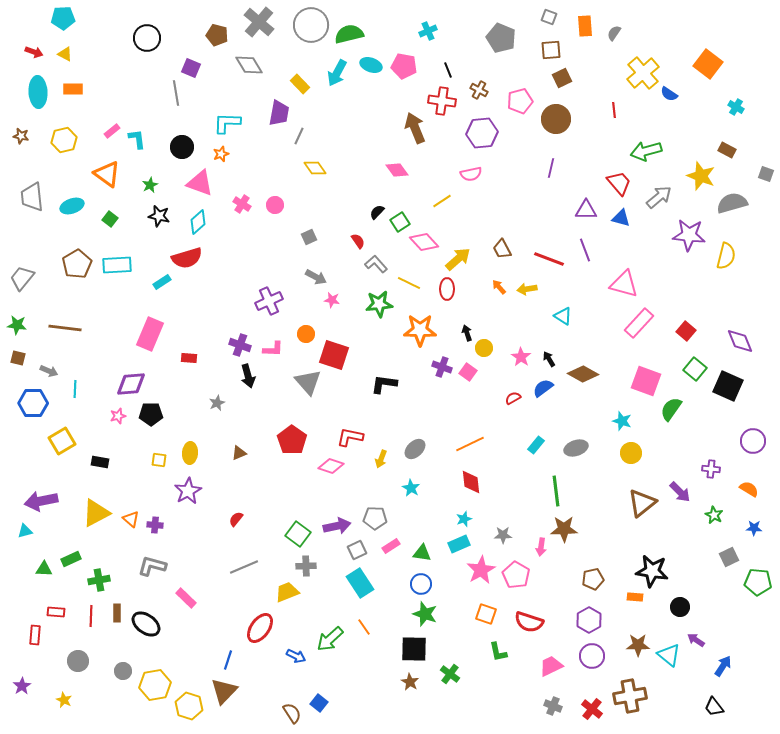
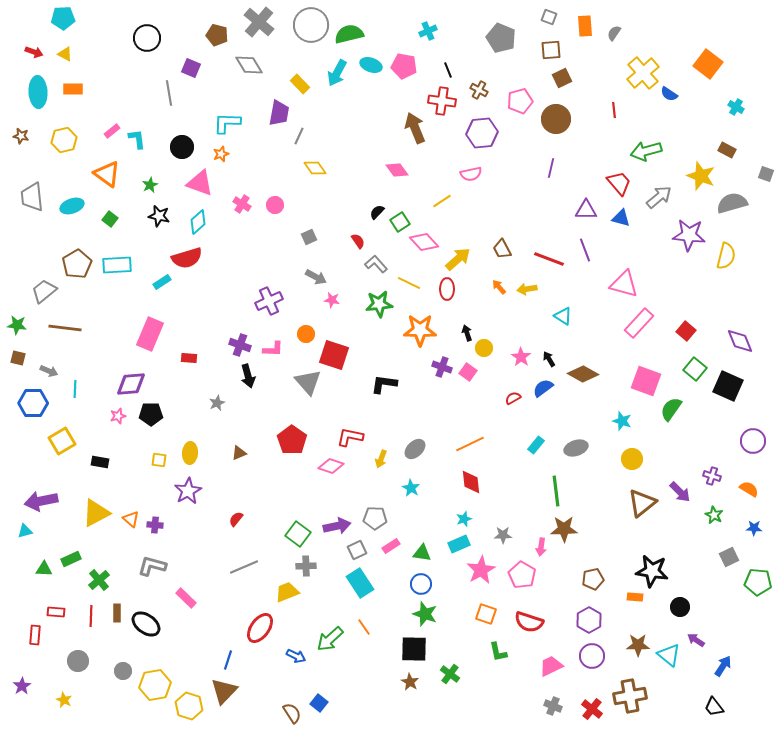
gray line at (176, 93): moved 7 px left
gray trapezoid at (22, 278): moved 22 px right, 13 px down; rotated 12 degrees clockwise
yellow circle at (631, 453): moved 1 px right, 6 px down
purple cross at (711, 469): moved 1 px right, 7 px down; rotated 12 degrees clockwise
pink pentagon at (516, 575): moved 6 px right
green cross at (99, 580): rotated 30 degrees counterclockwise
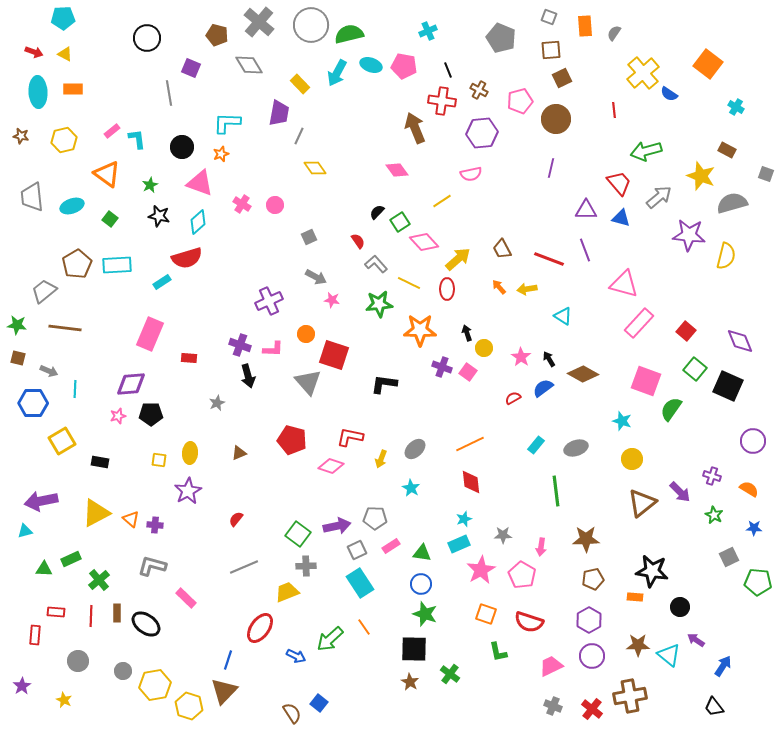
red pentagon at (292, 440): rotated 20 degrees counterclockwise
brown star at (564, 529): moved 22 px right, 10 px down
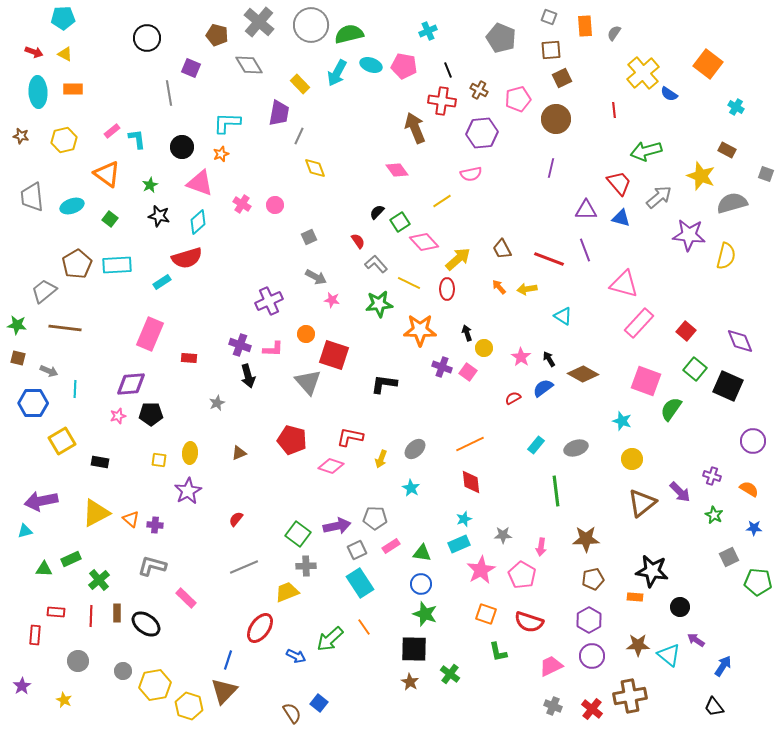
pink pentagon at (520, 101): moved 2 px left, 2 px up
yellow diamond at (315, 168): rotated 15 degrees clockwise
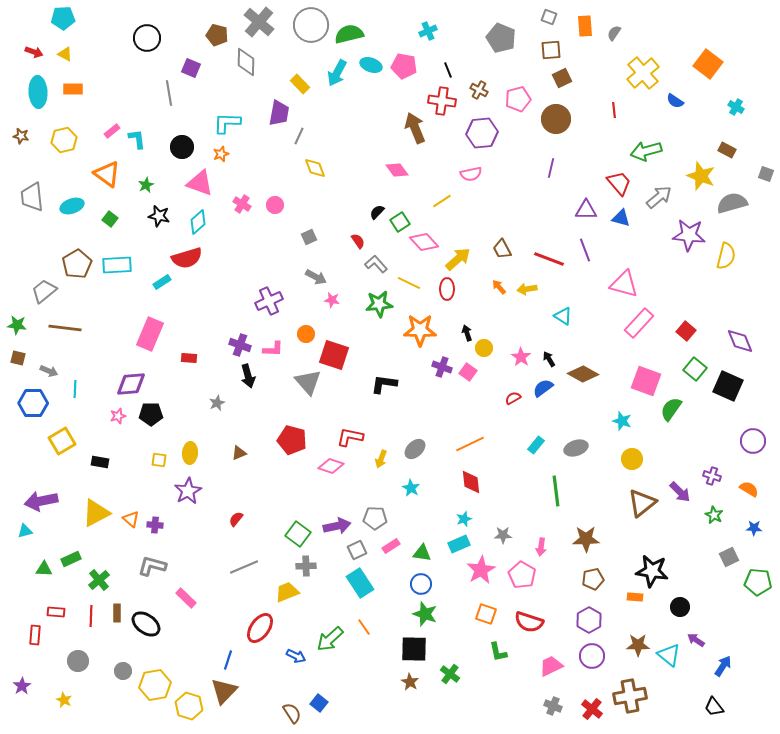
gray diamond at (249, 65): moved 3 px left, 3 px up; rotated 32 degrees clockwise
blue semicircle at (669, 94): moved 6 px right, 7 px down
green star at (150, 185): moved 4 px left
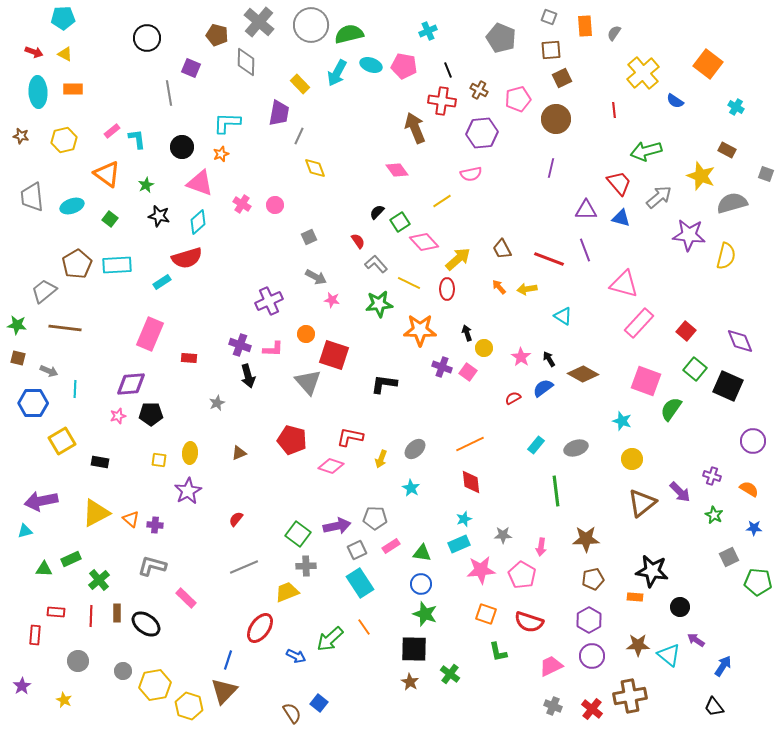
pink star at (481, 570): rotated 24 degrees clockwise
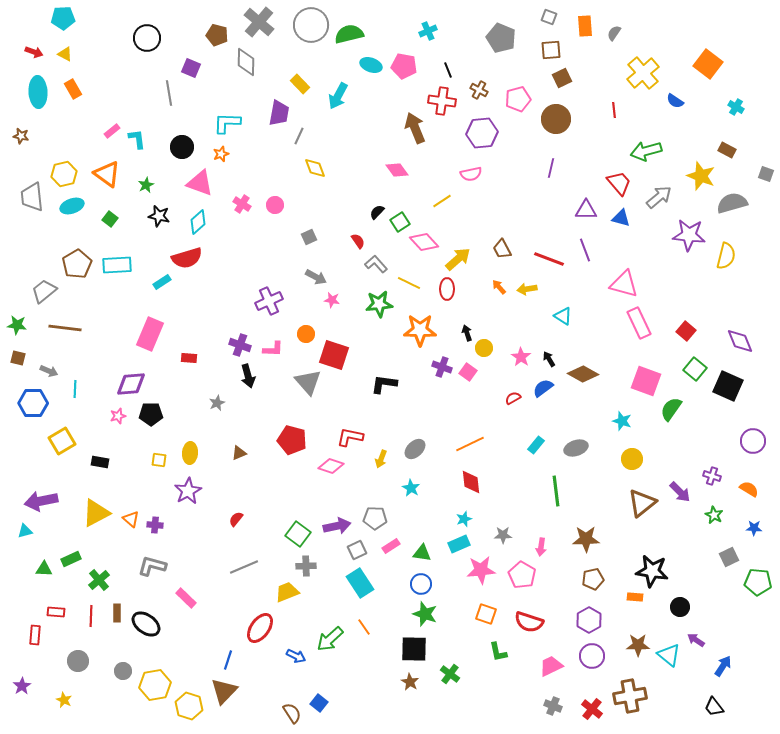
cyan arrow at (337, 73): moved 1 px right, 23 px down
orange rectangle at (73, 89): rotated 60 degrees clockwise
yellow hexagon at (64, 140): moved 34 px down
pink rectangle at (639, 323): rotated 68 degrees counterclockwise
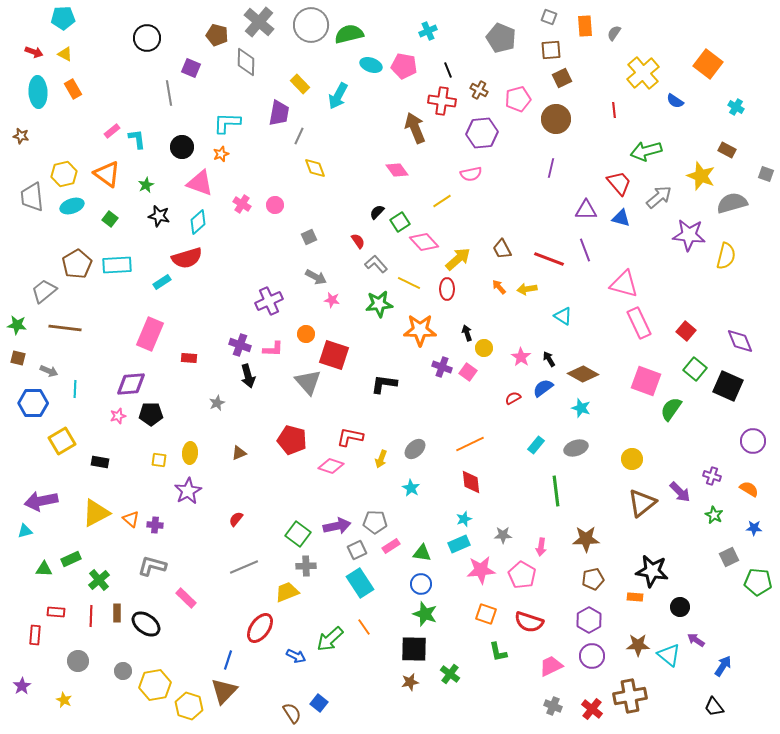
cyan star at (622, 421): moved 41 px left, 13 px up
gray pentagon at (375, 518): moved 4 px down
brown star at (410, 682): rotated 30 degrees clockwise
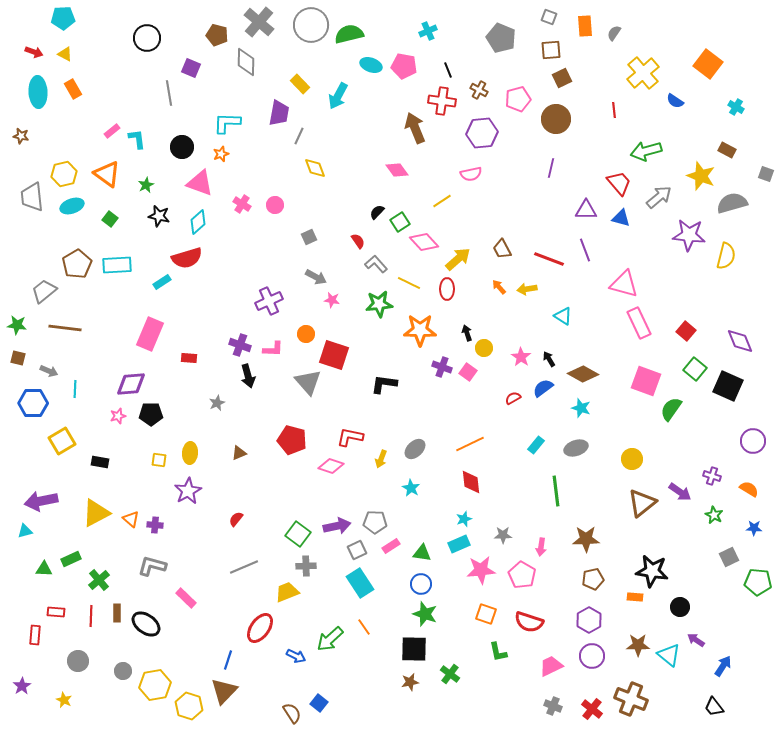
purple arrow at (680, 492): rotated 10 degrees counterclockwise
brown cross at (630, 696): moved 1 px right, 3 px down; rotated 32 degrees clockwise
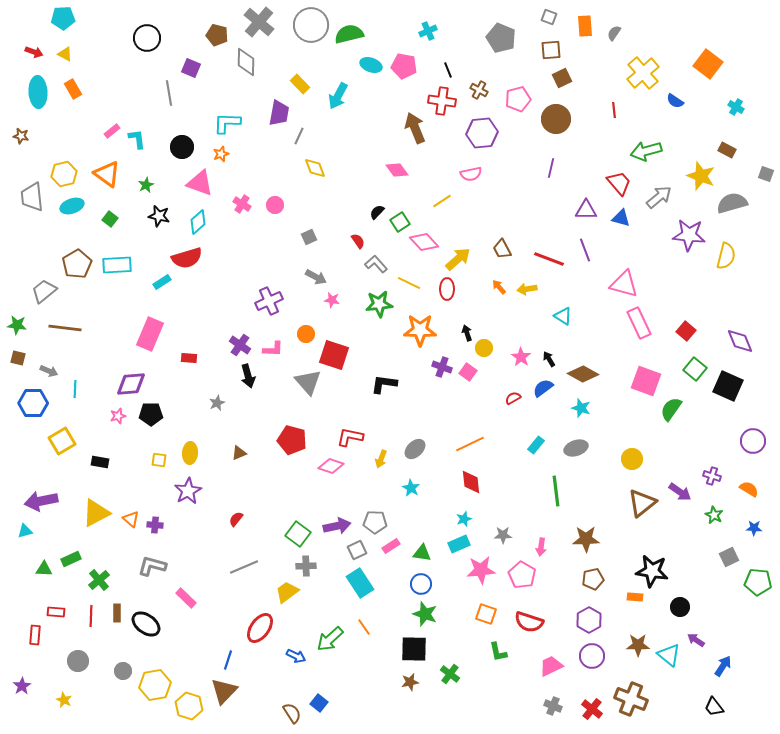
purple cross at (240, 345): rotated 15 degrees clockwise
yellow trapezoid at (287, 592): rotated 15 degrees counterclockwise
